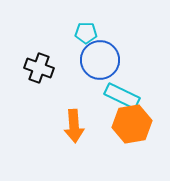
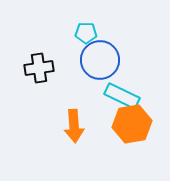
black cross: rotated 28 degrees counterclockwise
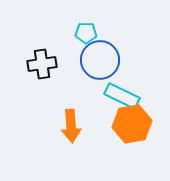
black cross: moved 3 px right, 4 px up
orange arrow: moved 3 px left
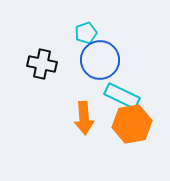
cyan pentagon: rotated 20 degrees counterclockwise
black cross: rotated 20 degrees clockwise
orange arrow: moved 13 px right, 8 px up
